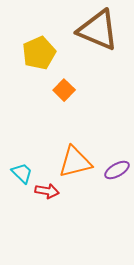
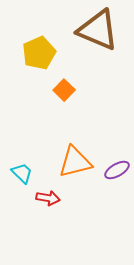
red arrow: moved 1 px right, 7 px down
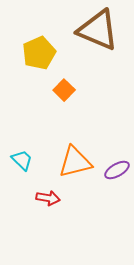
cyan trapezoid: moved 13 px up
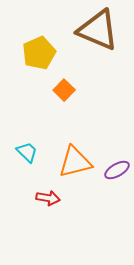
cyan trapezoid: moved 5 px right, 8 px up
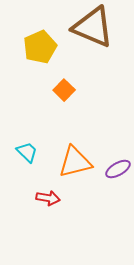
brown triangle: moved 5 px left, 3 px up
yellow pentagon: moved 1 px right, 6 px up
purple ellipse: moved 1 px right, 1 px up
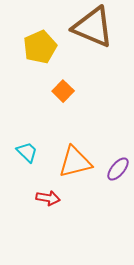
orange square: moved 1 px left, 1 px down
purple ellipse: rotated 20 degrees counterclockwise
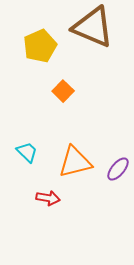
yellow pentagon: moved 1 px up
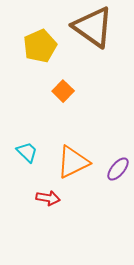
brown triangle: rotated 12 degrees clockwise
orange triangle: moved 2 px left; rotated 12 degrees counterclockwise
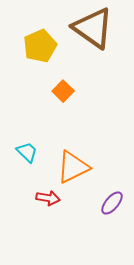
brown triangle: moved 1 px down
orange triangle: moved 5 px down
purple ellipse: moved 6 px left, 34 px down
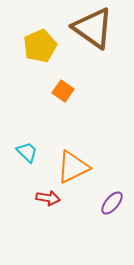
orange square: rotated 10 degrees counterclockwise
